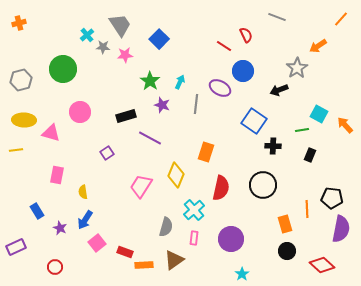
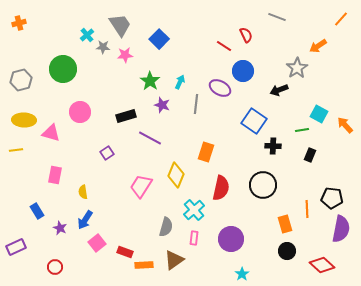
pink rectangle at (57, 175): moved 2 px left
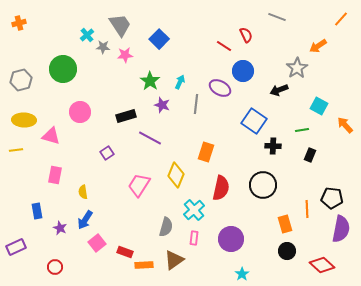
cyan square at (319, 114): moved 8 px up
pink triangle at (51, 133): moved 3 px down
pink trapezoid at (141, 186): moved 2 px left, 1 px up
blue rectangle at (37, 211): rotated 21 degrees clockwise
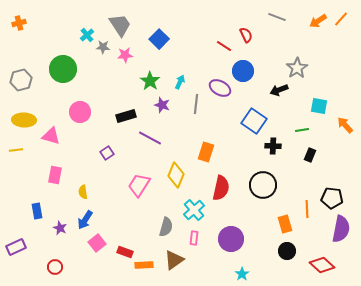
orange arrow at (318, 46): moved 25 px up
cyan square at (319, 106): rotated 18 degrees counterclockwise
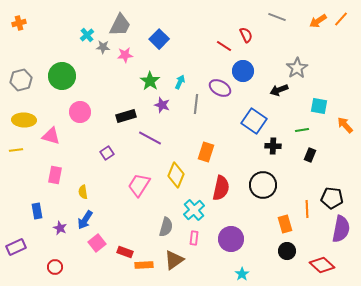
gray trapezoid at (120, 25): rotated 60 degrees clockwise
green circle at (63, 69): moved 1 px left, 7 px down
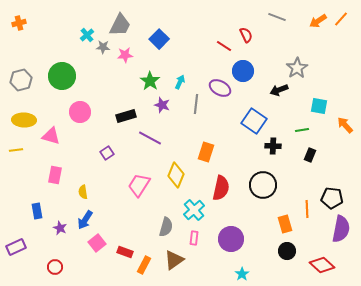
orange rectangle at (144, 265): rotated 60 degrees counterclockwise
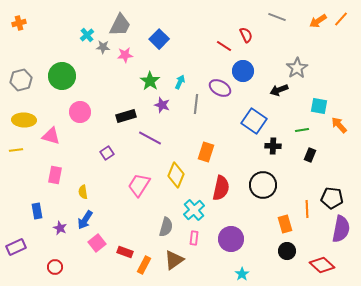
orange arrow at (345, 125): moved 6 px left
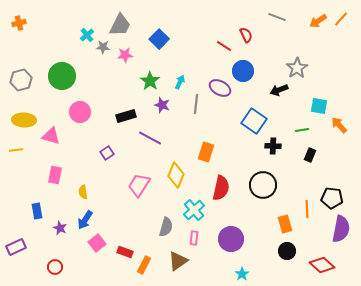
brown triangle at (174, 260): moved 4 px right, 1 px down
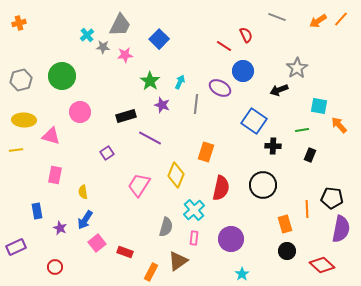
orange rectangle at (144, 265): moved 7 px right, 7 px down
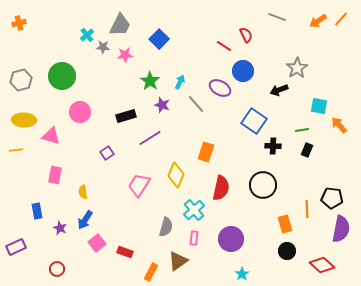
gray line at (196, 104): rotated 48 degrees counterclockwise
purple line at (150, 138): rotated 60 degrees counterclockwise
black rectangle at (310, 155): moved 3 px left, 5 px up
red circle at (55, 267): moved 2 px right, 2 px down
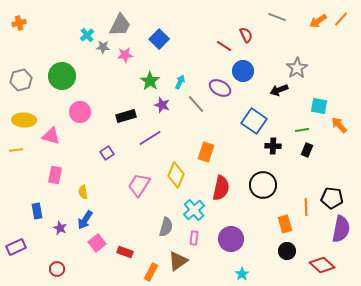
orange line at (307, 209): moved 1 px left, 2 px up
